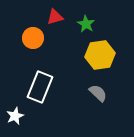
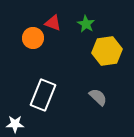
red triangle: moved 2 px left, 6 px down; rotated 36 degrees clockwise
yellow hexagon: moved 7 px right, 4 px up
white rectangle: moved 3 px right, 8 px down
gray semicircle: moved 4 px down
white star: moved 8 px down; rotated 24 degrees clockwise
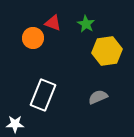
gray semicircle: rotated 66 degrees counterclockwise
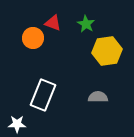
gray semicircle: rotated 24 degrees clockwise
white star: moved 2 px right
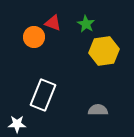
orange circle: moved 1 px right, 1 px up
yellow hexagon: moved 3 px left
gray semicircle: moved 13 px down
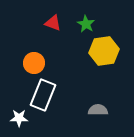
orange circle: moved 26 px down
white star: moved 2 px right, 6 px up
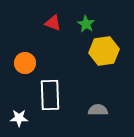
orange circle: moved 9 px left
white rectangle: moved 7 px right; rotated 24 degrees counterclockwise
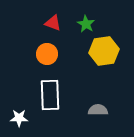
orange circle: moved 22 px right, 9 px up
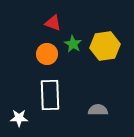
green star: moved 13 px left, 20 px down
yellow hexagon: moved 1 px right, 5 px up
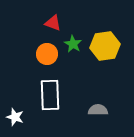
white star: moved 4 px left, 1 px up; rotated 18 degrees clockwise
